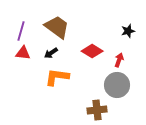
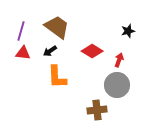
black arrow: moved 1 px left, 2 px up
orange L-shape: rotated 100 degrees counterclockwise
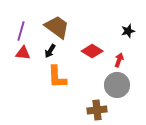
black arrow: rotated 24 degrees counterclockwise
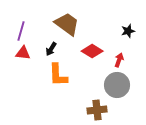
brown trapezoid: moved 10 px right, 3 px up
black arrow: moved 1 px right, 2 px up
orange L-shape: moved 1 px right, 2 px up
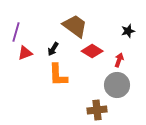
brown trapezoid: moved 8 px right, 2 px down
purple line: moved 5 px left, 1 px down
black arrow: moved 2 px right
red triangle: moved 2 px right; rotated 28 degrees counterclockwise
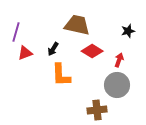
brown trapezoid: moved 2 px right, 1 px up; rotated 24 degrees counterclockwise
orange L-shape: moved 3 px right
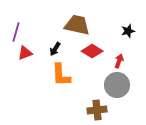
black arrow: moved 2 px right
red arrow: moved 1 px down
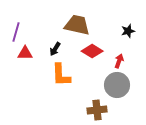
red triangle: rotated 21 degrees clockwise
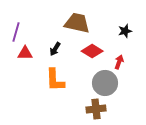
brown trapezoid: moved 2 px up
black star: moved 3 px left
red arrow: moved 1 px down
orange L-shape: moved 6 px left, 5 px down
gray circle: moved 12 px left, 2 px up
brown cross: moved 1 px left, 1 px up
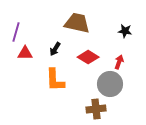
black star: rotated 24 degrees clockwise
red diamond: moved 4 px left, 6 px down
gray circle: moved 5 px right, 1 px down
